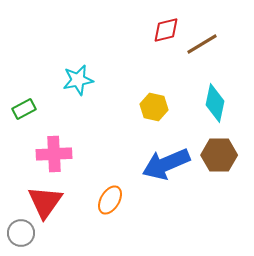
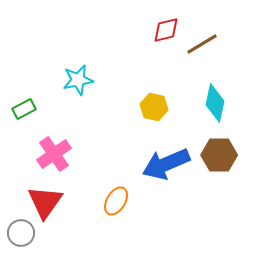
pink cross: rotated 32 degrees counterclockwise
orange ellipse: moved 6 px right, 1 px down
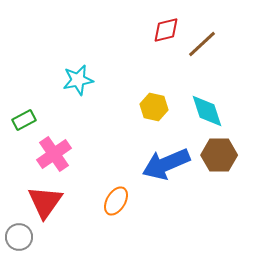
brown line: rotated 12 degrees counterclockwise
cyan diamond: moved 8 px left, 8 px down; rotated 30 degrees counterclockwise
green rectangle: moved 11 px down
gray circle: moved 2 px left, 4 px down
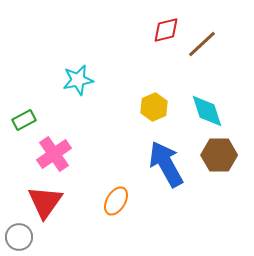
yellow hexagon: rotated 24 degrees clockwise
blue arrow: rotated 84 degrees clockwise
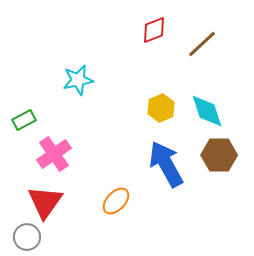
red diamond: moved 12 px left; rotated 8 degrees counterclockwise
yellow hexagon: moved 7 px right, 1 px down
orange ellipse: rotated 12 degrees clockwise
gray circle: moved 8 px right
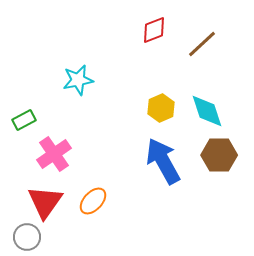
blue arrow: moved 3 px left, 3 px up
orange ellipse: moved 23 px left
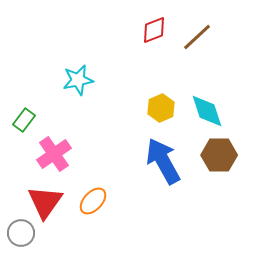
brown line: moved 5 px left, 7 px up
green rectangle: rotated 25 degrees counterclockwise
gray circle: moved 6 px left, 4 px up
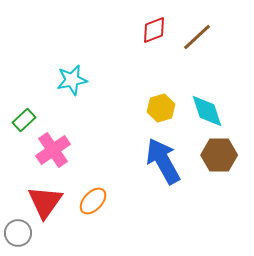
cyan star: moved 6 px left
yellow hexagon: rotated 8 degrees clockwise
green rectangle: rotated 10 degrees clockwise
pink cross: moved 1 px left, 4 px up
gray circle: moved 3 px left
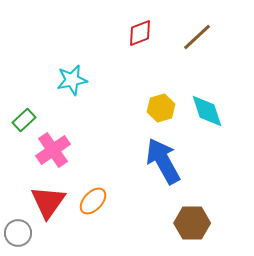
red diamond: moved 14 px left, 3 px down
brown hexagon: moved 27 px left, 68 px down
red triangle: moved 3 px right
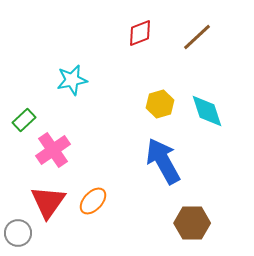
yellow hexagon: moved 1 px left, 4 px up
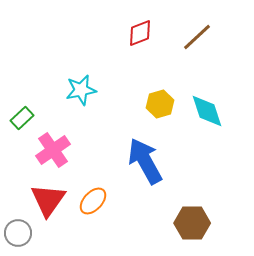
cyan star: moved 9 px right, 10 px down
green rectangle: moved 2 px left, 2 px up
blue arrow: moved 18 px left
red triangle: moved 2 px up
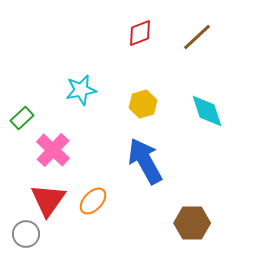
yellow hexagon: moved 17 px left
pink cross: rotated 12 degrees counterclockwise
gray circle: moved 8 px right, 1 px down
